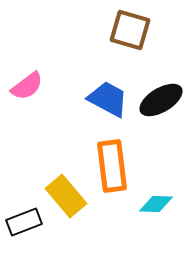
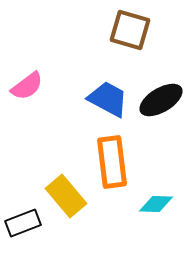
orange rectangle: moved 4 px up
black rectangle: moved 1 px left, 1 px down
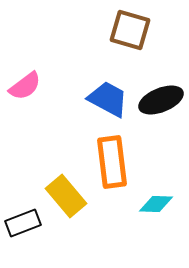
pink semicircle: moved 2 px left
black ellipse: rotated 9 degrees clockwise
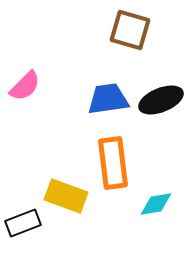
pink semicircle: rotated 8 degrees counterclockwise
blue trapezoid: rotated 36 degrees counterclockwise
orange rectangle: moved 1 px right, 1 px down
yellow rectangle: rotated 30 degrees counterclockwise
cyan diamond: rotated 12 degrees counterclockwise
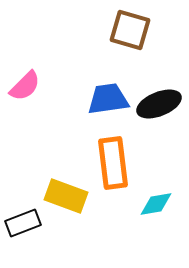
black ellipse: moved 2 px left, 4 px down
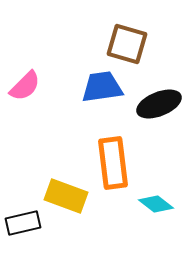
brown square: moved 3 px left, 14 px down
blue trapezoid: moved 6 px left, 12 px up
cyan diamond: rotated 48 degrees clockwise
black rectangle: rotated 8 degrees clockwise
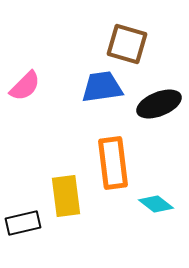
yellow rectangle: rotated 63 degrees clockwise
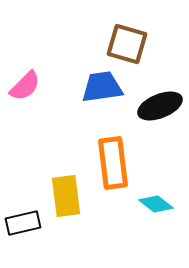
black ellipse: moved 1 px right, 2 px down
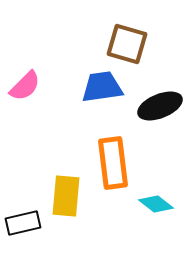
yellow rectangle: rotated 12 degrees clockwise
